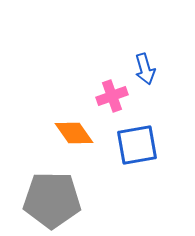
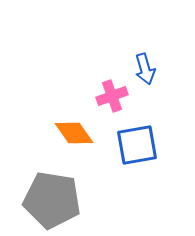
gray pentagon: rotated 8 degrees clockwise
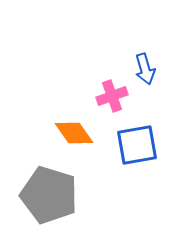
gray pentagon: moved 3 px left, 5 px up; rotated 8 degrees clockwise
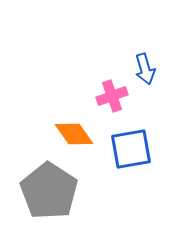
orange diamond: moved 1 px down
blue square: moved 6 px left, 4 px down
gray pentagon: moved 4 px up; rotated 16 degrees clockwise
